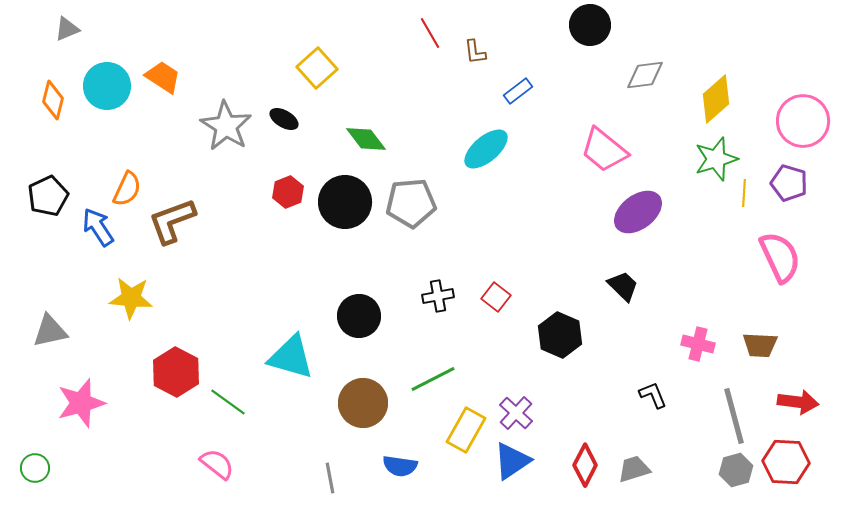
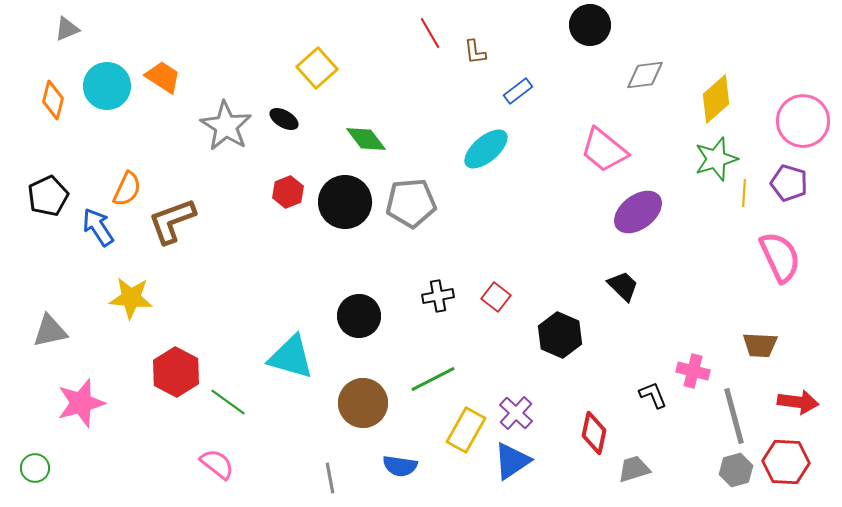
pink cross at (698, 344): moved 5 px left, 27 px down
red diamond at (585, 465): moved 9 px right, 32 px up; rotated 15 degrees counterclockwise
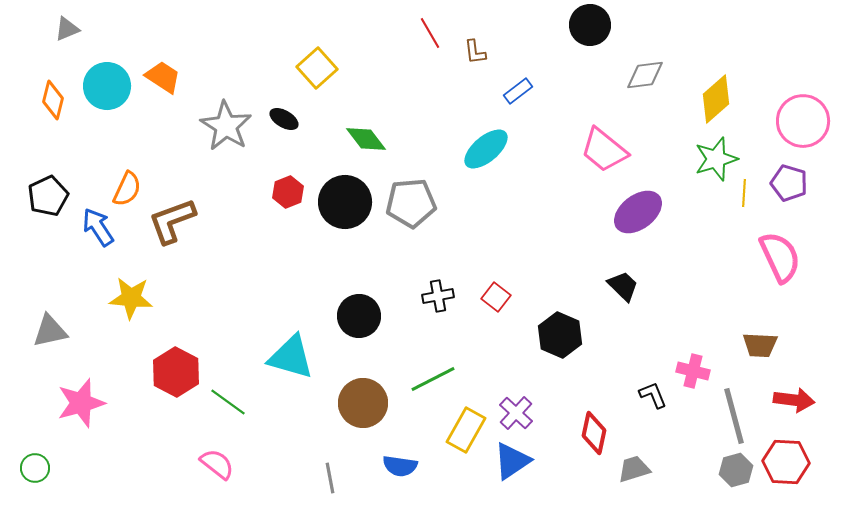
red arrow at (798, 402): moved 4 px left, 2 px up
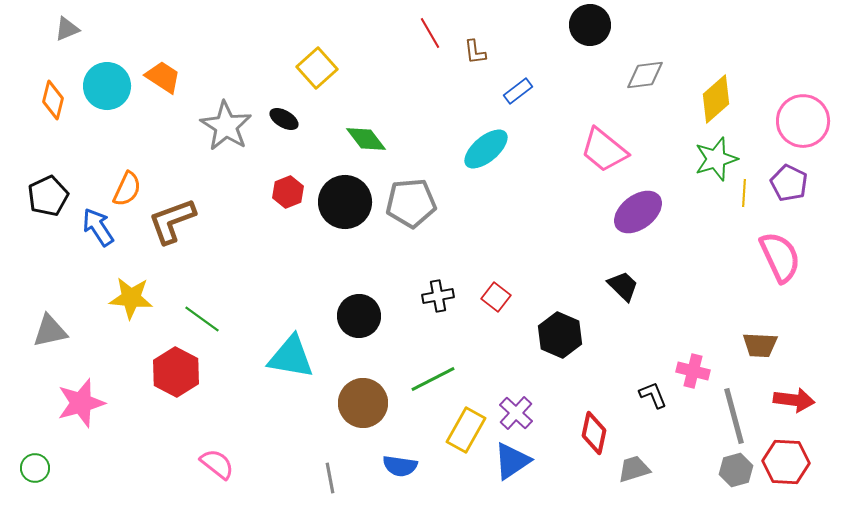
purple pentagon at (789, 183): rotated 9 degrees clockwise
cyan triangle at (291, 357): rotated 6 degrees counterclockwise
green line at (228, 402): moved 26 px left, 83 px up
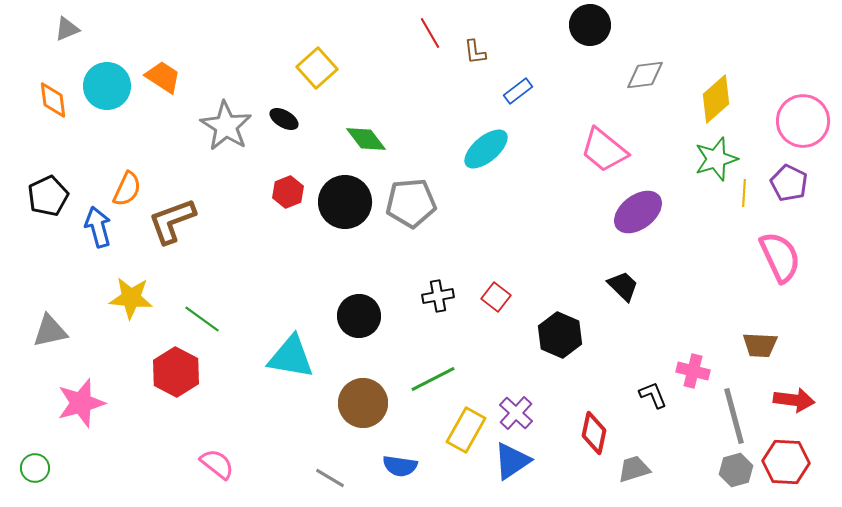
orange diamond at (53, 100): rotated 21 degrees counterclockwise
blue arrow at (98, 227): rotated 18 degrees clockwise
gray line at (330, 478): rotated 48 degrees counterclockwise
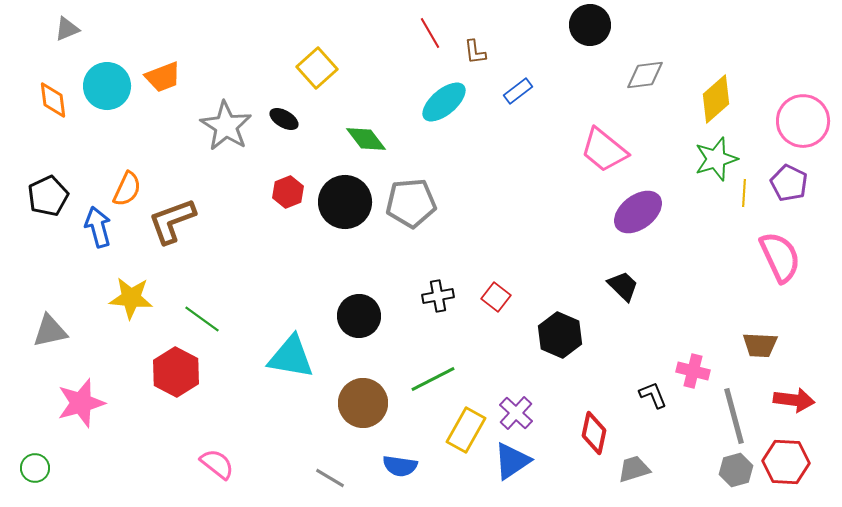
orange trapezoid at (163, 77): rotated 126 degrees clockwise
cyan ellipse at (486, 149): moved 42 px left, 47 px up
